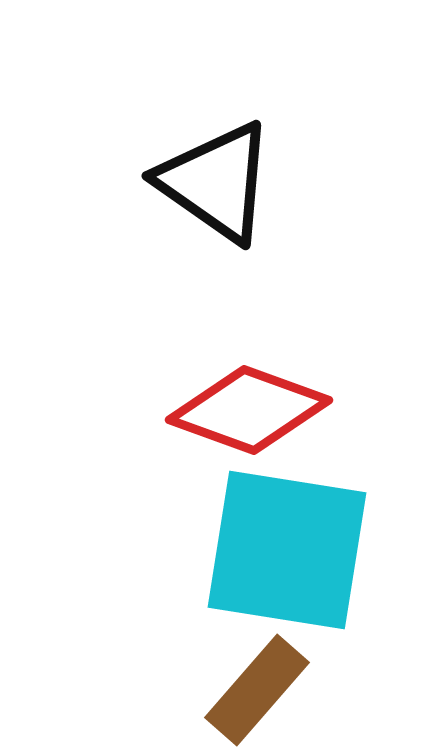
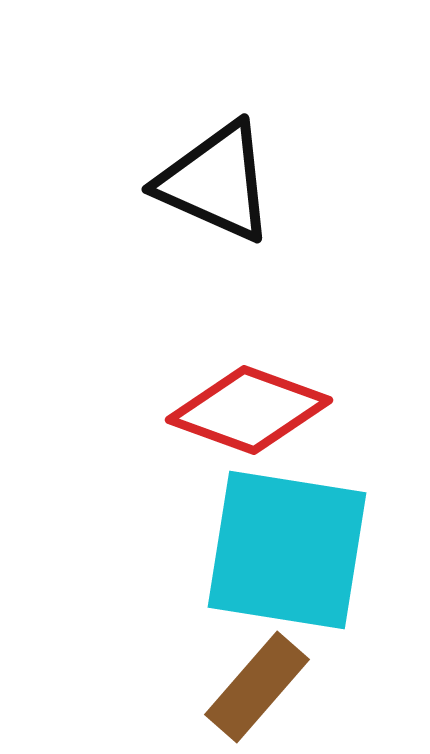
black triangle: rotated 11 degrees counterclockwise
brown rectangle: moved 3 px up
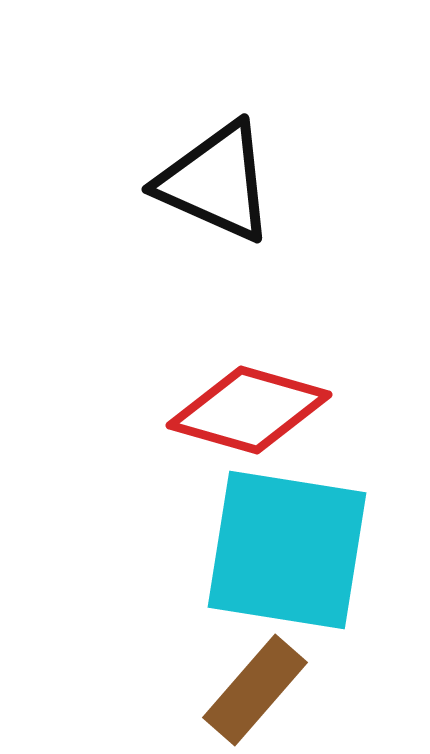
red diamond: rotated 4 degrees counterclockwise
brown rectangle: moved 2 px left, 3 px down
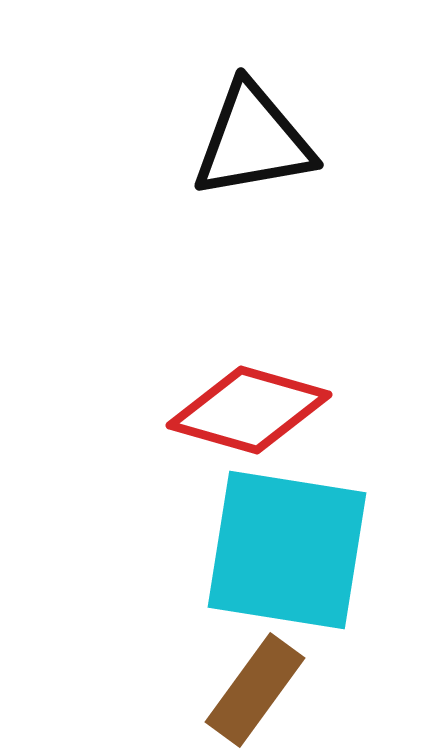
black triangle: moved 37 px right, 41 px up; rotated 34 degrees counterclockwise
brown rectangle: rotated 5 degrees counterclockwise
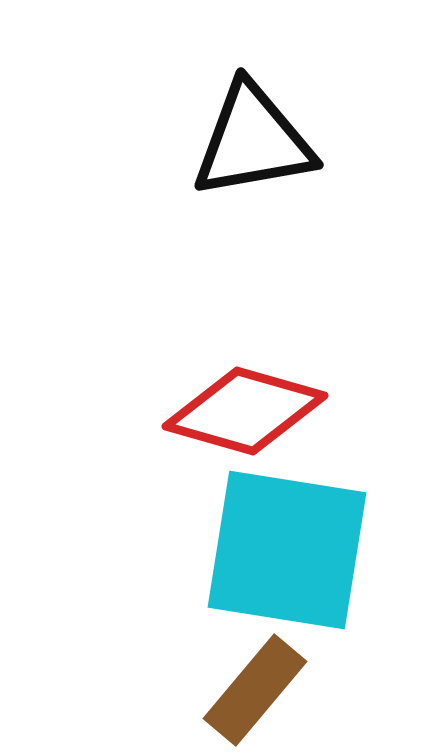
red diamond: moved 4 px left, 1 px down
brown rectangle: rotated 4 degrees clockwise
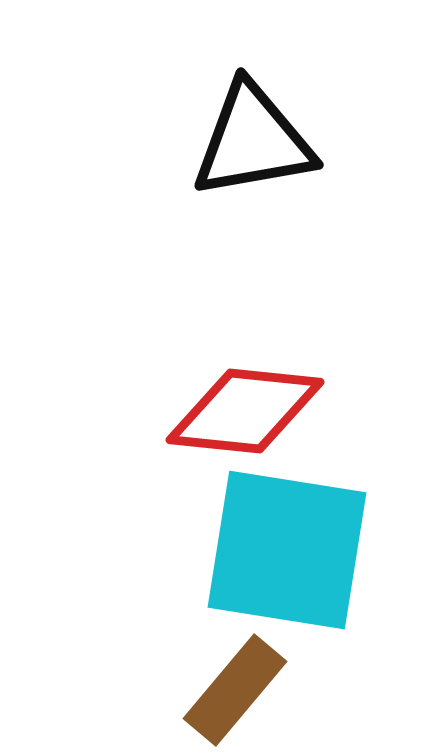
red diamond: rotated 10 degrees counterclockwise
brown rectangle: moved 20 px left
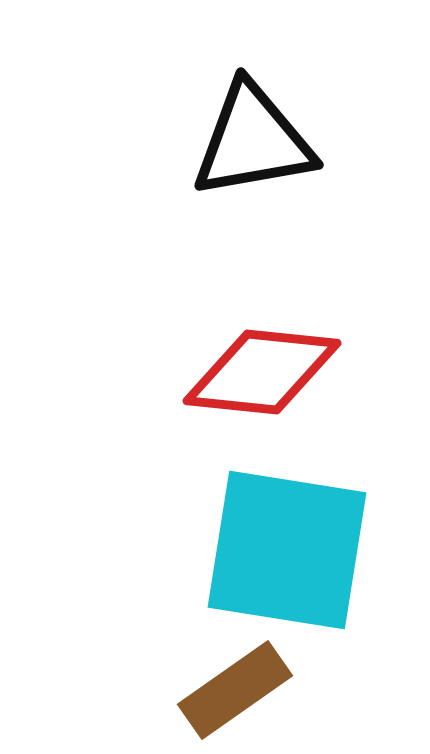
red diamond: moved 17 px right, 39 px up
brown rectangle: rotated 15 degrees clockwise
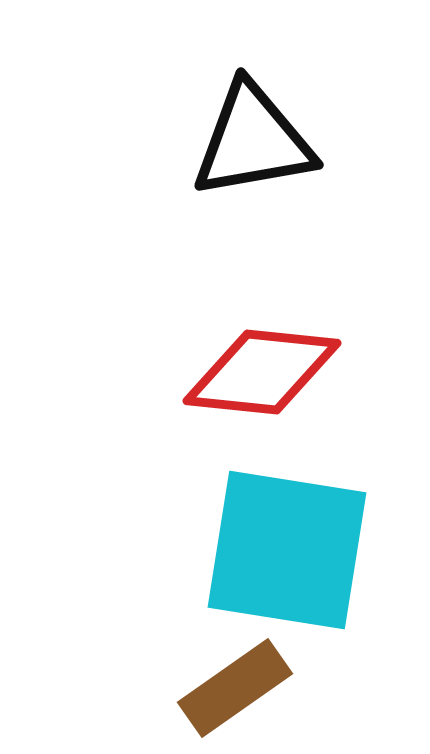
brown rectangle: moved 2 px up
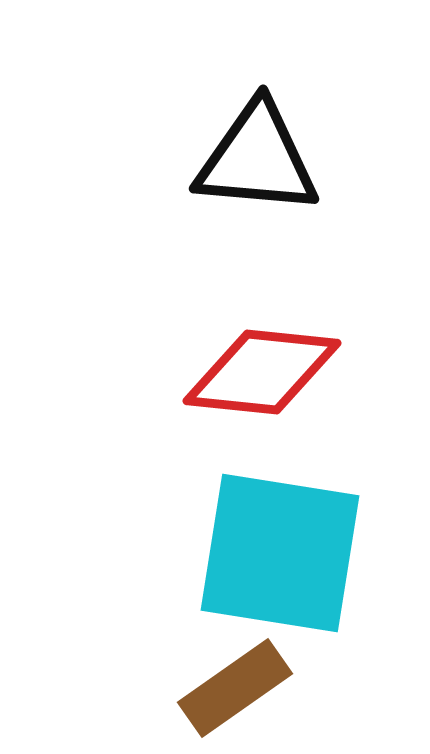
black triangle: moved 4 px right, 18 px down; rotated 15 degrees clockwise
cyan square: moved 7 px left, 3 px down
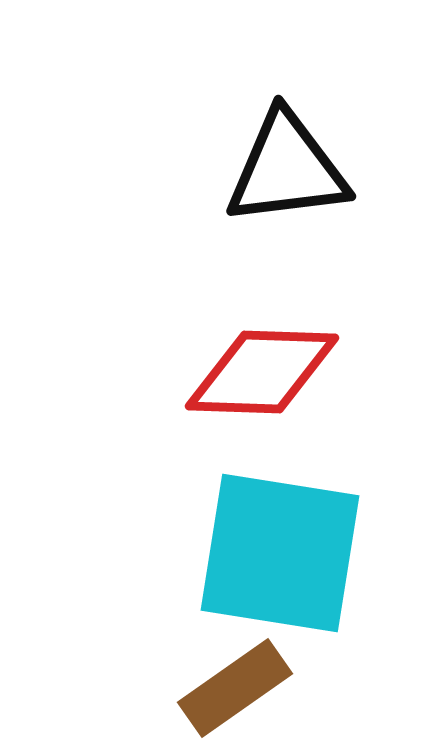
black triangle: moved 30 px right, 10 px down; rotated 12 degrees counterclockwise
red diamond: rotated 4 degrees counterclockwise
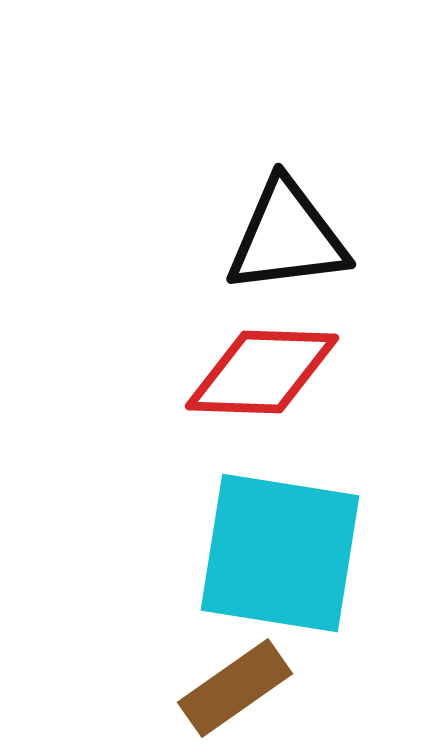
black triangle: moved 68 px down
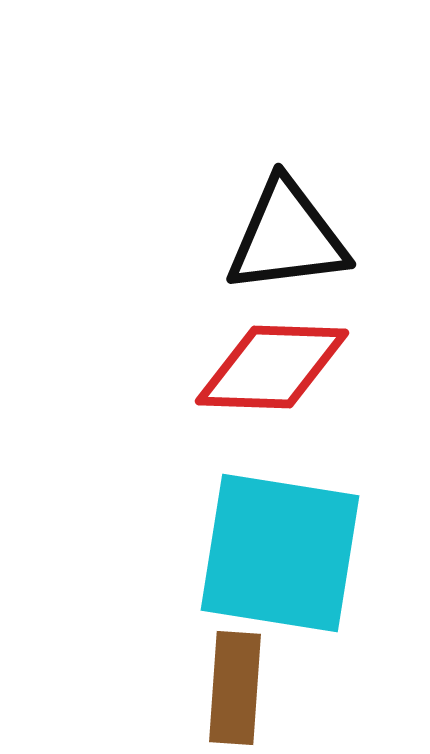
red diamond: moved 10 px right, 5 px up
brown rectangle: rotated 51 degrees counterclockwise
